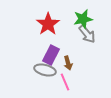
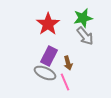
green star: moved 1 px up
gray arrow: moved 2 px left, 2 px down
purple rectangle: moved 2 px left, 1 px down
gray ellipse: moved 3 px down; rotated 10 degrees clockwise
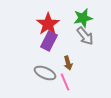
purple rectangle: moved 15 px up
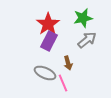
gray arrow: moved 2 px right, 4 px down; rotated 90 degrees counterclockwise
pink line: moved 2 px left, 1 px down
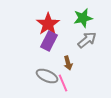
gray ellipse: moved 2 px right, 3 px down
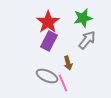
red star: moved 2 px up
gray arrow: rotated 12 degrees counterclockwise
